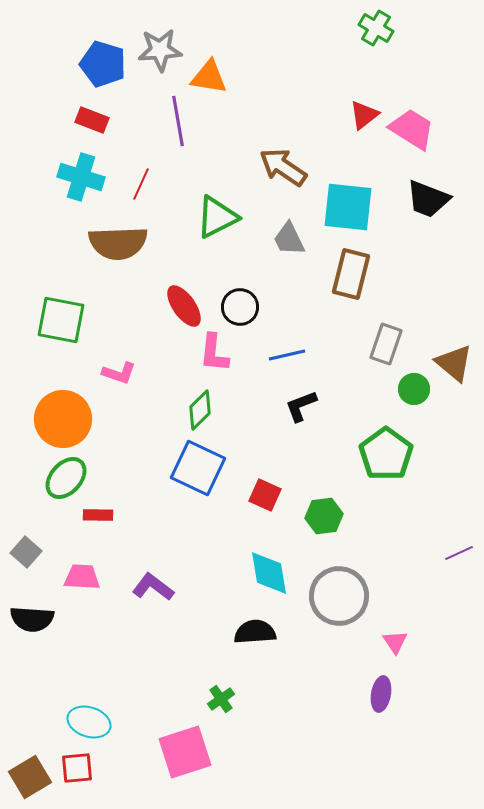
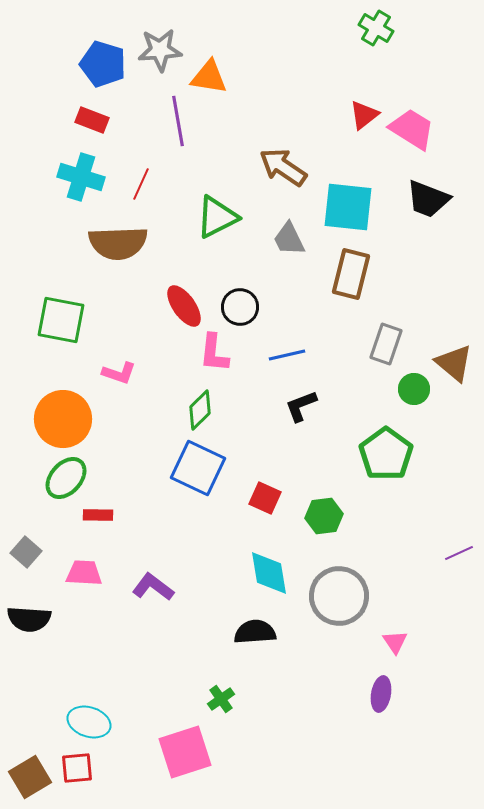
red square at (265, 495): moved 3 px down
pink trapezoid at (82, 577): moved 2 px right, 4 px up
black semicircle at (32, 619): moved 3 px left
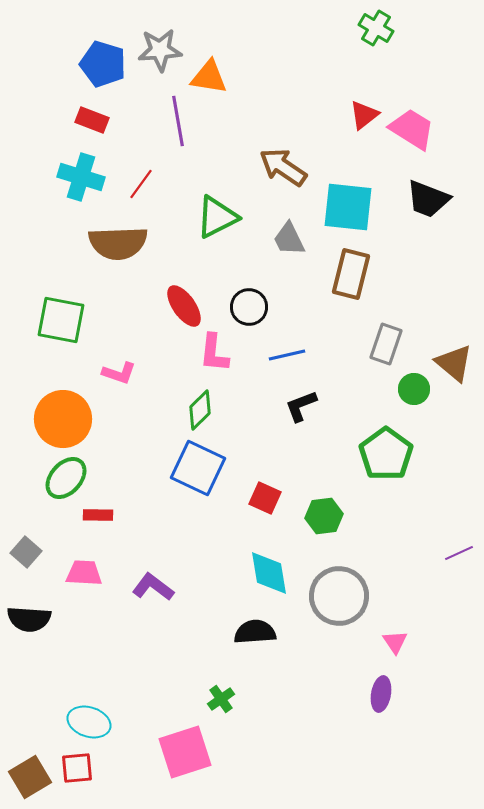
red line at (141, 184): rotated 12 degrees clockwise
black circle at (240, 307): moved 9 px right
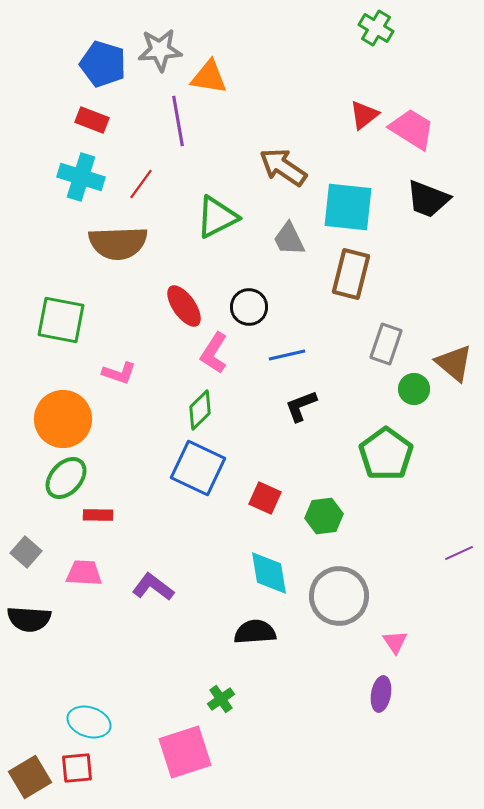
pink L-shape at (214, 353): rotated 27 degrees clockwise
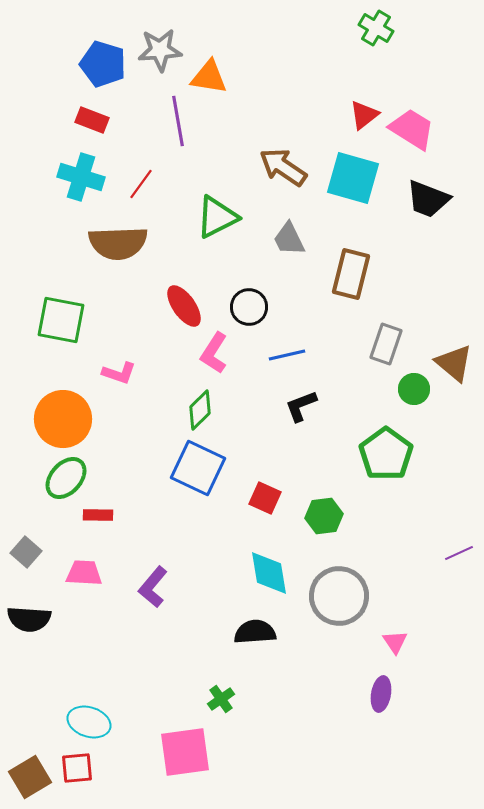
cyan square at (348, 207): moved 5 px right, 29 px up; rotated 10 degrees clockwise
purple L-shape at (153, 587): rotated 87 degrees counterclockwise
pink square at (185, 752): rotated 10 degrees clockwise
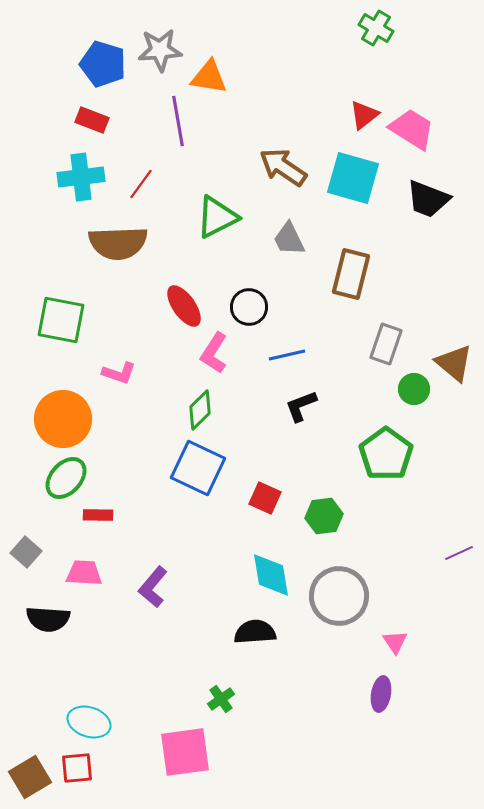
cyan cross at (81, 177): rotated 24 degrees counterclockwise
cyan diamond at (269, 573): moved 2 px right, 2 px down
black semicircle at (29, 619): moved 19 px right
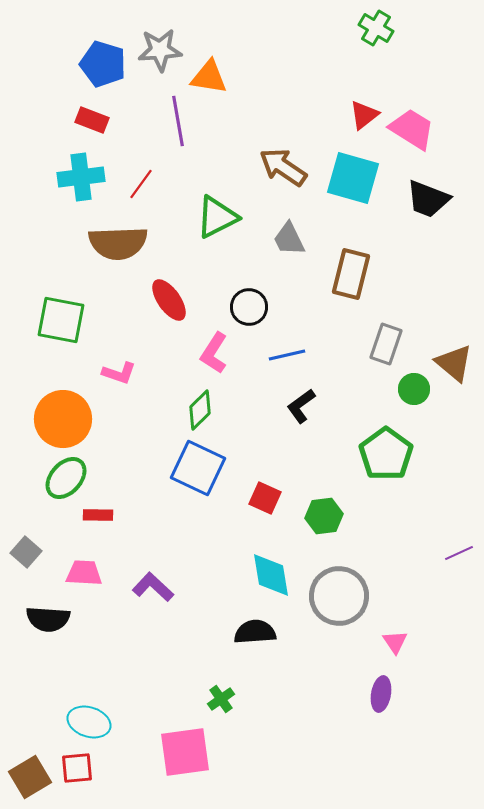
red ellipse at (184, 306): moved 15 px left, 6 px up
black L-shape at (301, 406): rotated 15 degrees counterclockwise
purple L-shape at (153, 587): rotated 93 degrees clockwise
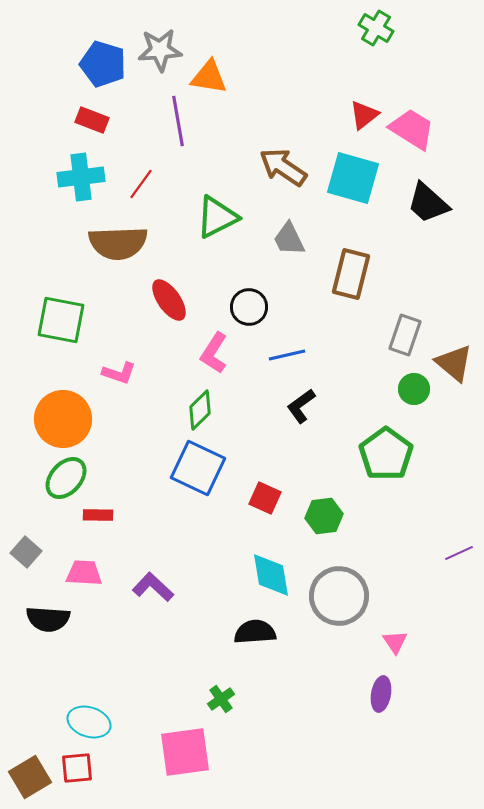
black trapezoid at (428, 199): moved 4 px down; rotated 21 degrees clockwise
gray rectangle at (386, 344): moved 19 px right, 9 px up
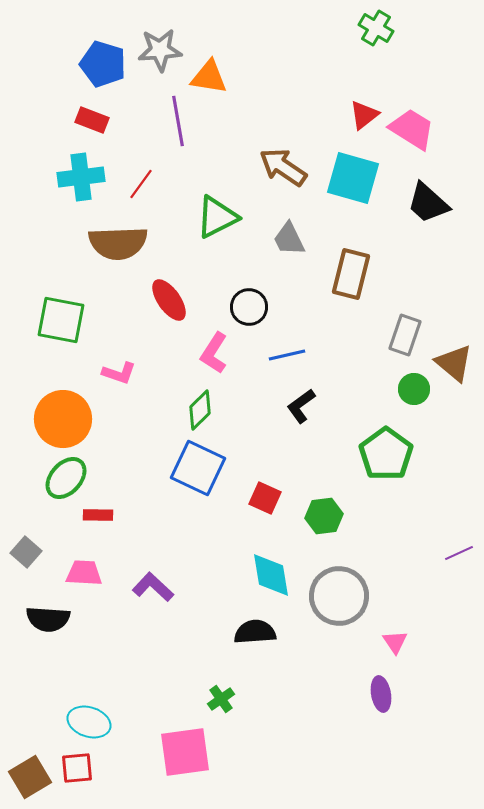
purple ellipse at (381, 694): rotated 20 degrees counterclockwise
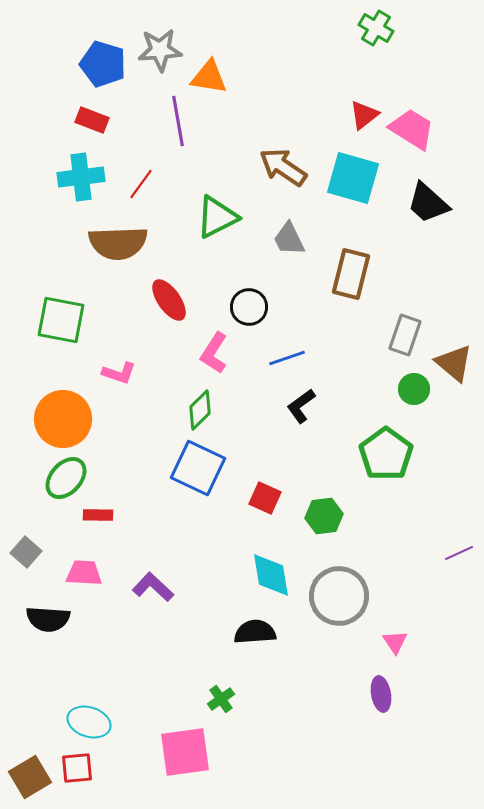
blue line at (287, 355): moved 3 px down; rotated 6 degrees counterclockwise
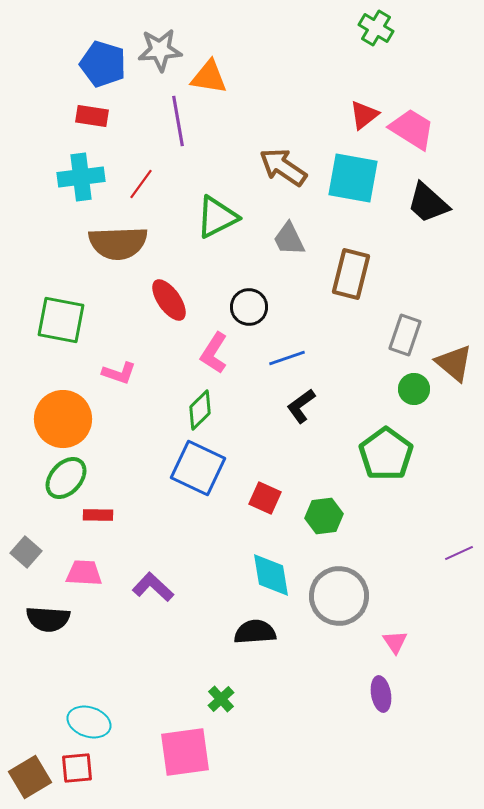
red rectangle at (92, 120): moved 4 px up; rotated 12 degrees counterclockwise
cyan square at (353, 178): rotated 6 degrees counterclockwise
green cross at (221, 699): rotated 8 degrees counterclockwise
